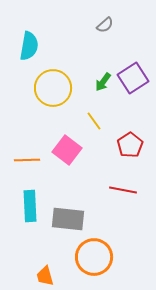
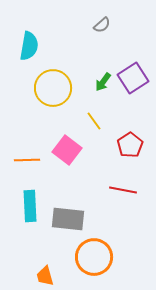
gray semicircle: moved 3 px left
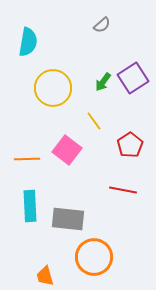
cyan semicircle: moved 1 px left, 4 px up
orange line: moved 1 px up
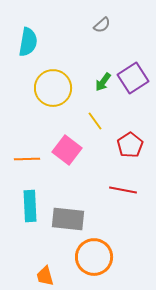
yellow line: moved 1 px right
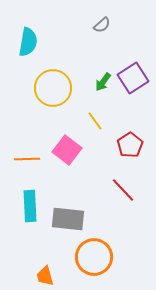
red line: rotated 36 degrees clockwise
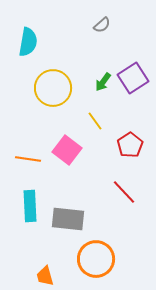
orange line: moved 1 px right; rotated 10 degrees clockwise
red line: moved 1 px right, 2 px down
orange circle: moved 2 px right, 2 px down
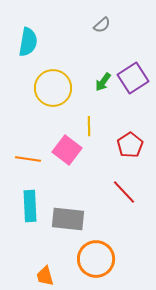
yellow line: moved 6 px left, 5 px down; rotated 36 degrees clockwise
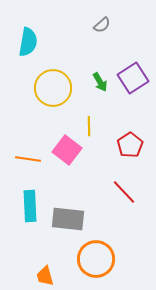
green arrow: moved 3 px left; rotated 66 degrees counterclockwise
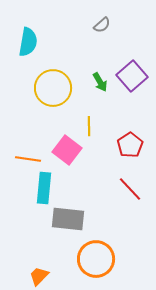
purple square: moved 1 px left, 2 px up; rotated 8 degrees counterclockwise
red line: moved 6 px right, 3 px up
cyan rectangle: moved 14 px right, 18 px up; rotated 8 degrees clockwise
orange trapezoid: moved 6 px left; rotated 60 degrees clockwise
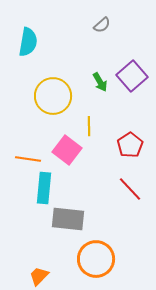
yellow circle: moved 8 px down
